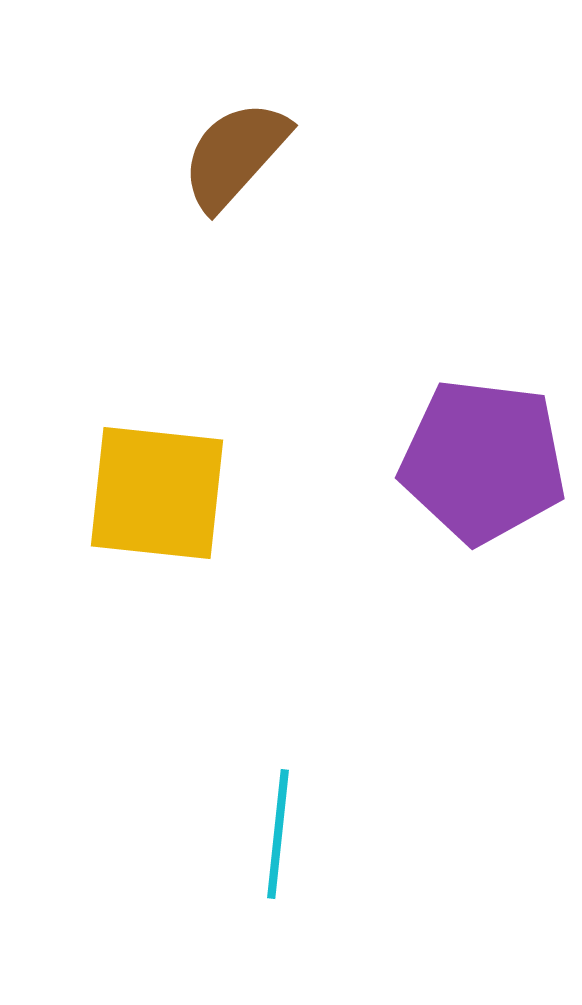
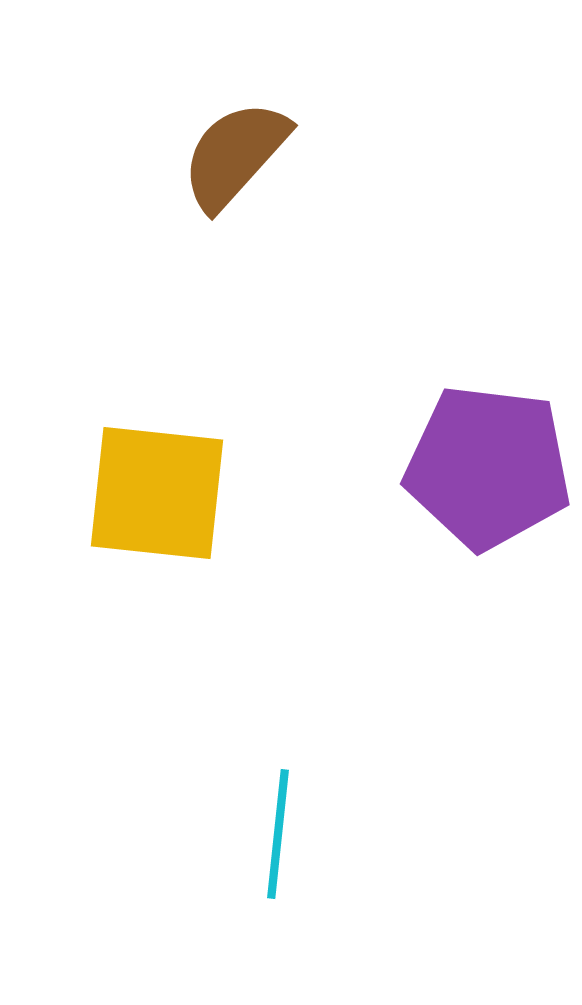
purple pentagon: moved 5 px right, 6 px down
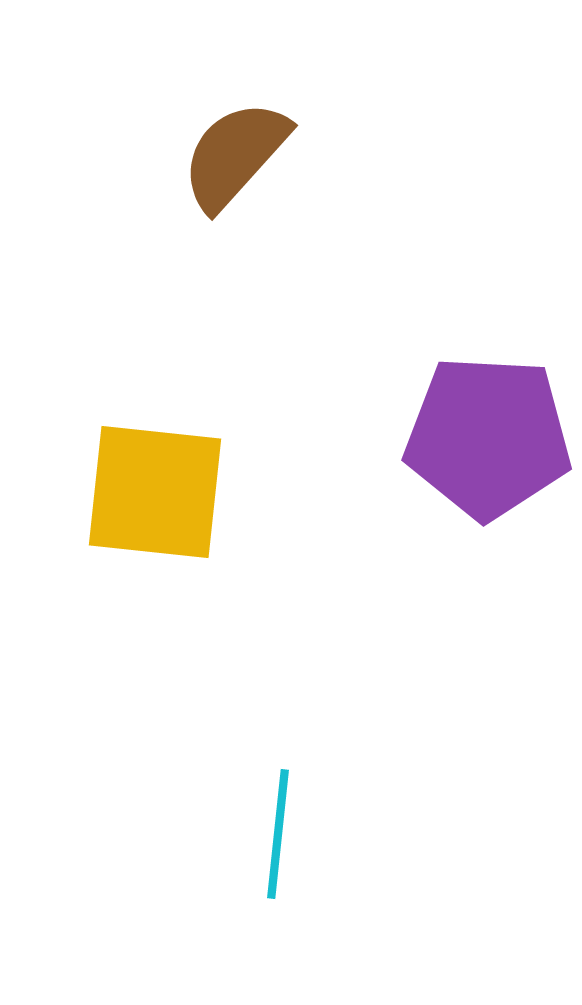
purple pentagon: moved 30 px up; rotated 4 degrees counterclockwise
yellow square: moved 2 px left, 1 px up
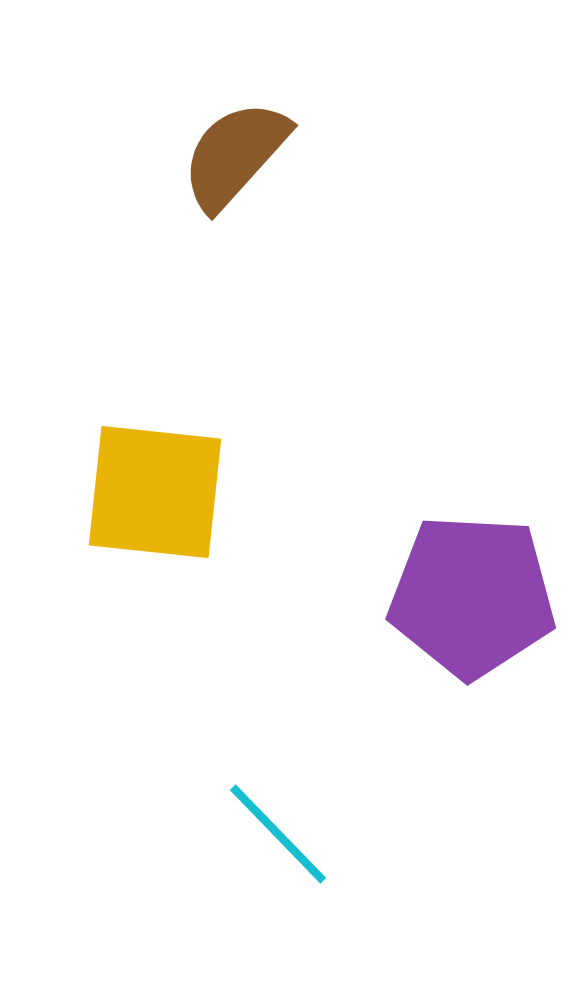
purple pentagon: moved 16 px left, 159 px down
cyan line: rotated 50 degrees counterclockwise
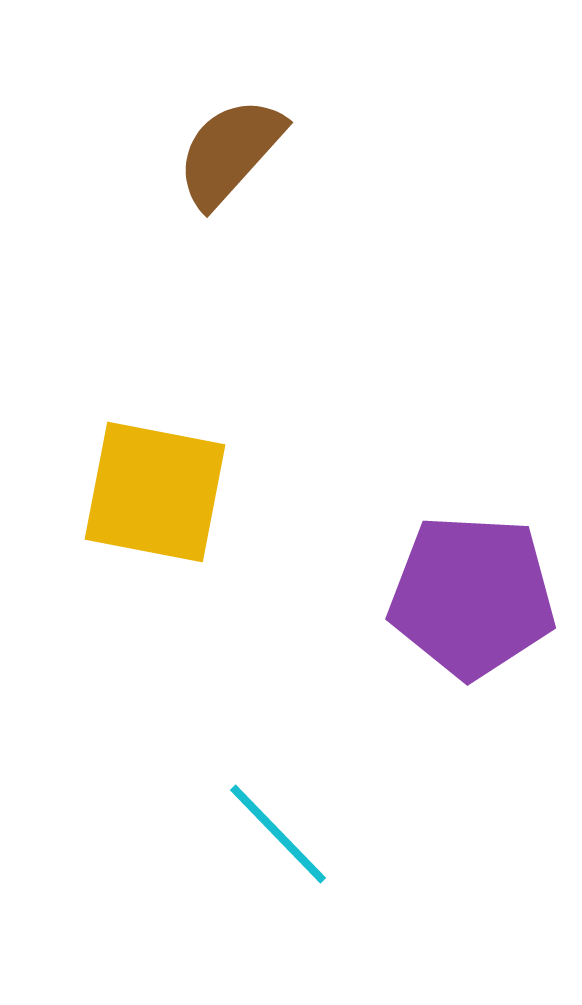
brown semicircle: moved 5 px left, 3 px up
yellow square: rotated 5 degrees clockwise
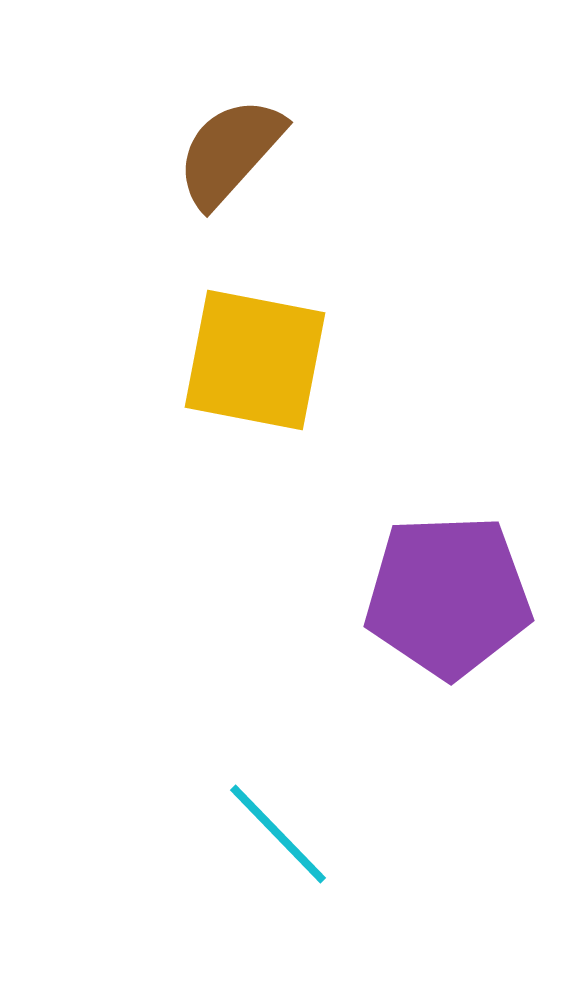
yellow square: moved 100 px right, 132 px up
purple pentagon: moved 24 px left; rotated 5 degrees counterclockwise
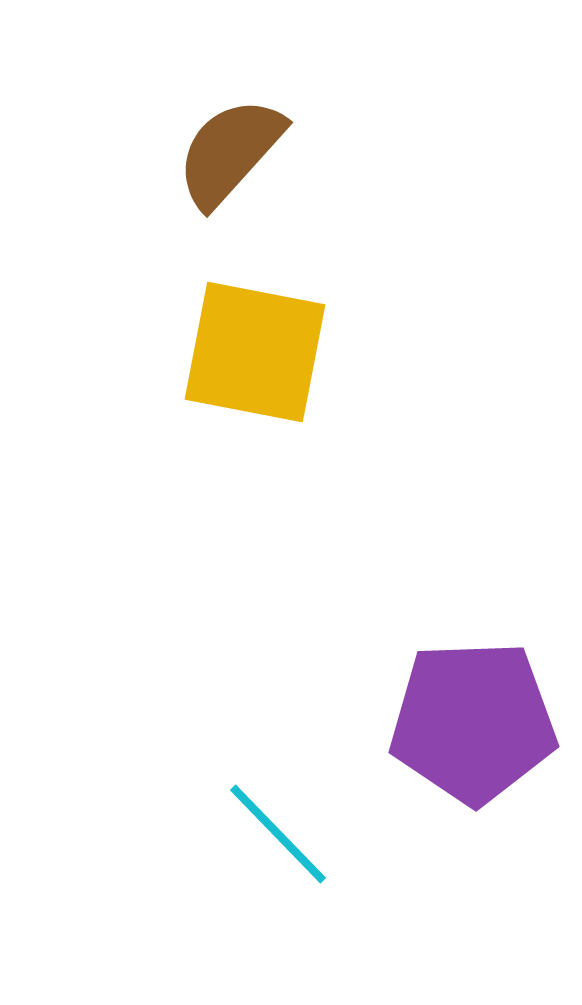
yellow square: moved 8 px up
purple pentagon: moved 25 px right, 126 px down
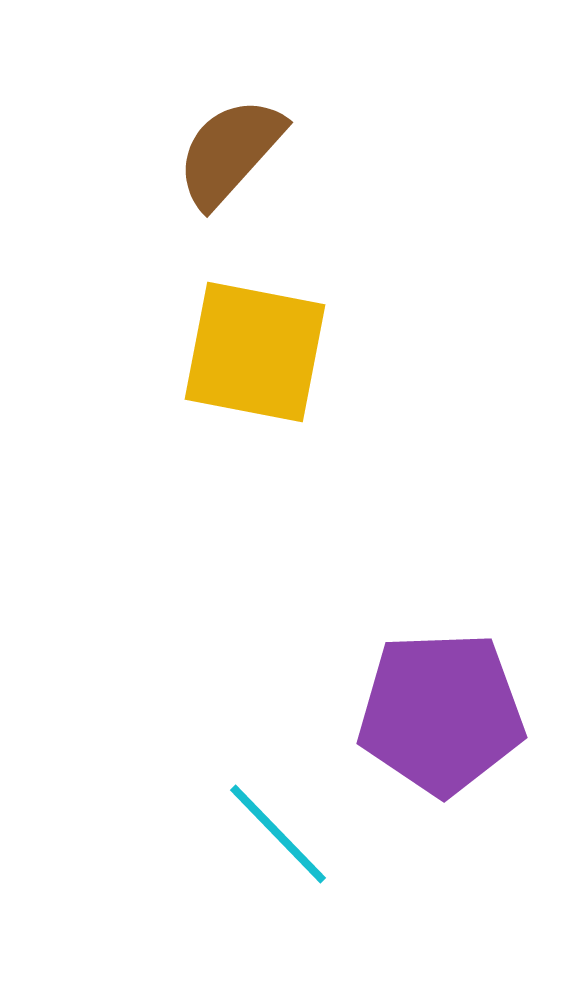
purple pentagon: moved 32 px left, 9 px up
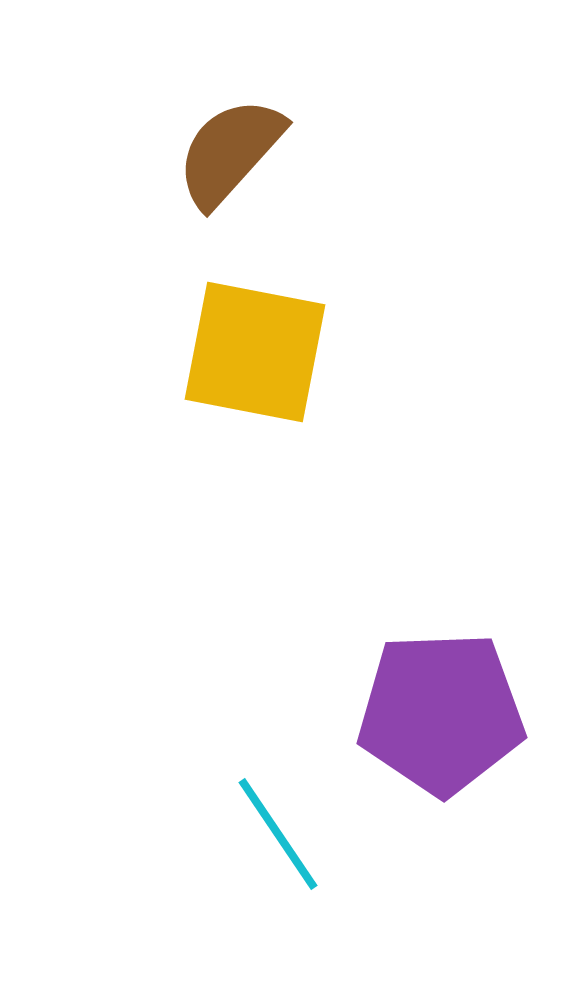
cyan line: rotated 10 degrees clockwise
